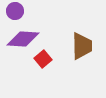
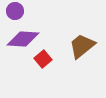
brown trapezoid: rotated 128 degrees counterclockwise
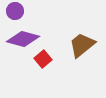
purple diamond: rotated 12 degrees clockwise
brown trapezoid: moved 1 px up
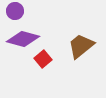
brown trapezoid: moved 1 px left, 1 px down
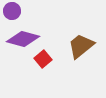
purple circle: moved 3 px left
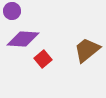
purple diamond: rotated 12 degrees counterclockwise
brown trapezoid: moved 6 px right, 4 px down
